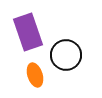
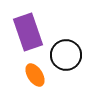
orange ellipse: rotated 15 degrees counterclockwise
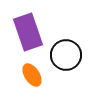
orange ellipse: moved 3 px left
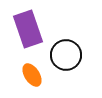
purple rectangle: moved 3 px up
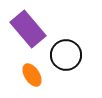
purple rectangle: rotated 21 degrees counterclockwise
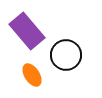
purple rectangle: moved 1 px left, 2 px down
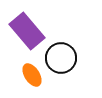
black circle: moved 5 px left, 3 px down
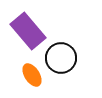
purple rectangle: moved 1 px right
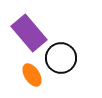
purple rectangle: moved 1 px right, 2 px down
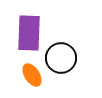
purple rectangle: rotated 42 degrees clockwise
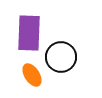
black circle: moved 1 px up
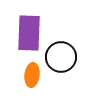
orange ellipse: rotated 40 degrees clockwise
